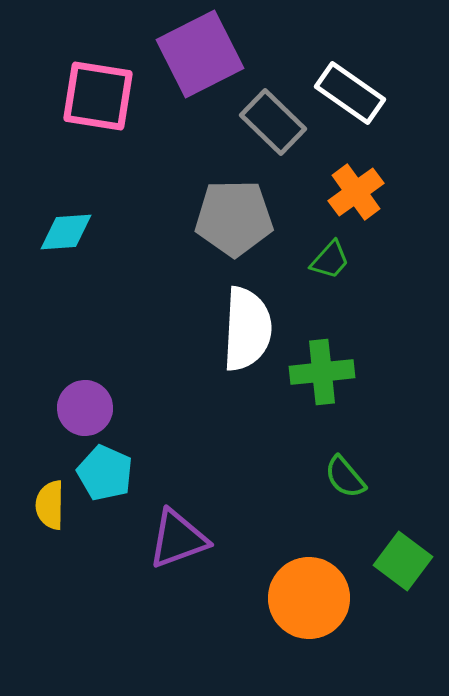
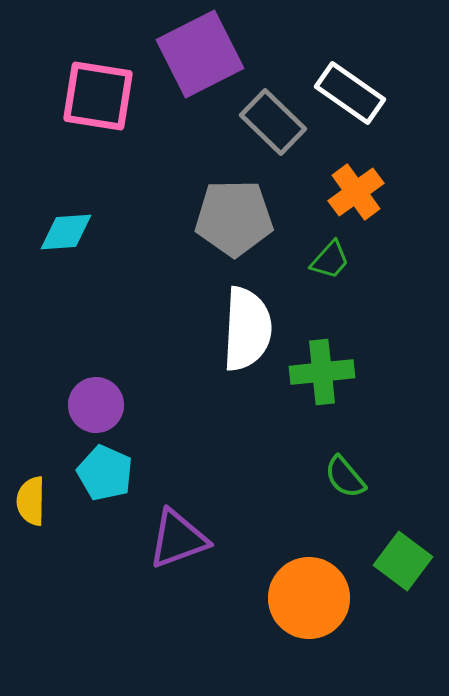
purple circle: moved 11 px right, 3 px up
yellow semicircle: moved 19 px left, 4 px up
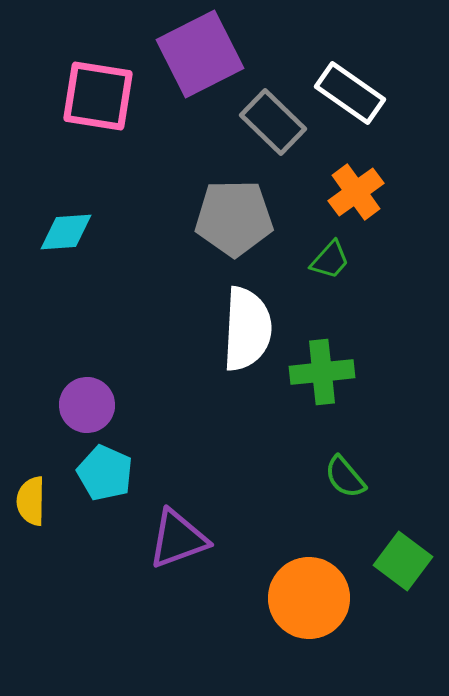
purple circle: moved 9 px left
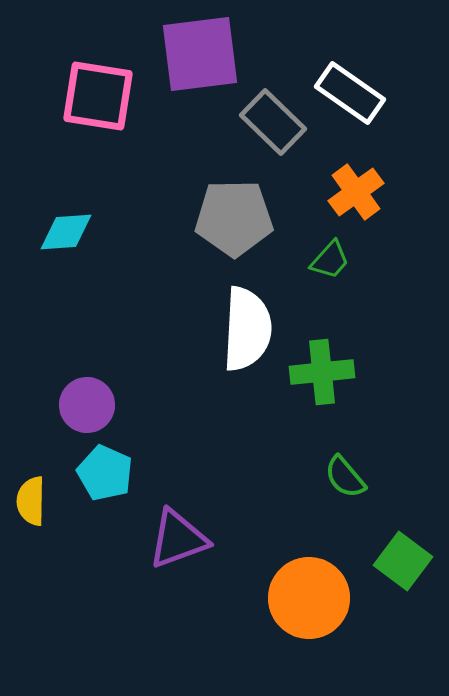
purple square: rotated 20 degrees clockwise
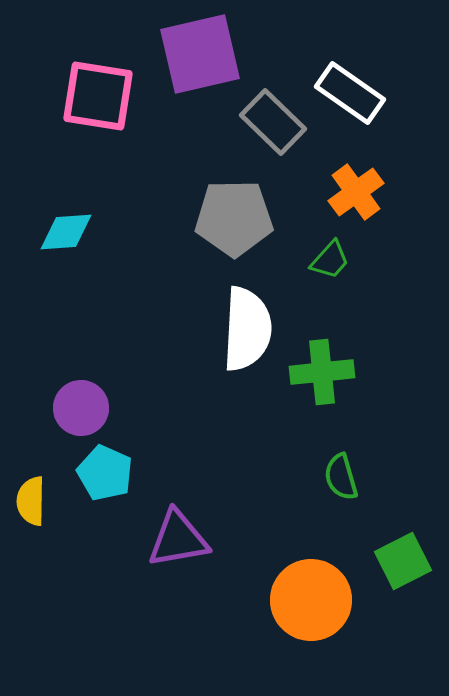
purple square: rotated 6 degrees counterclockwise
purple circle: moved 6 px left, 3 px down
green semicircle: moved 4 px left; rotated 24 degrees clockwise
purple triangle: rotated 10 degrees clockwise
green square: rotated 26 degrees clockwise
orange circle: moved 2 px right, 2 px down
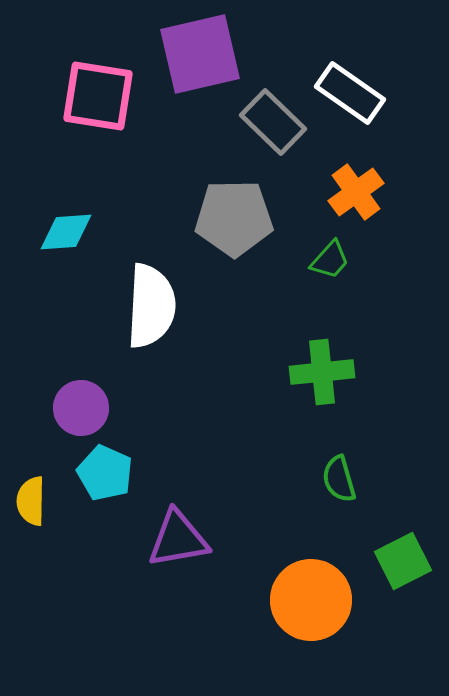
white semicircle: moved 96 px left, 23 px up
green semicircle: moved 2 px left, 2 px down
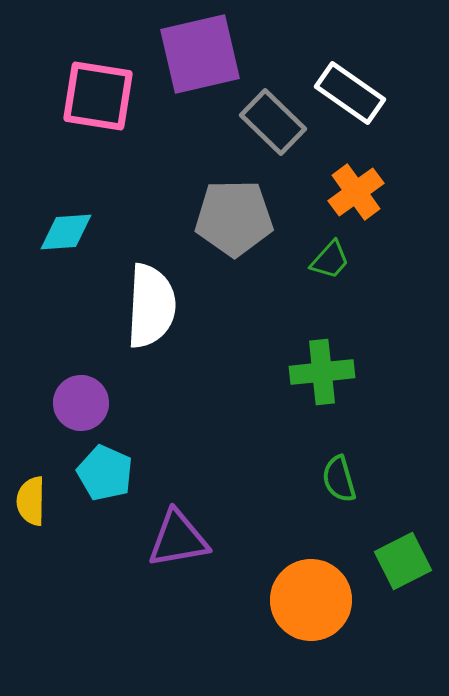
purple circle: moved 5 px up
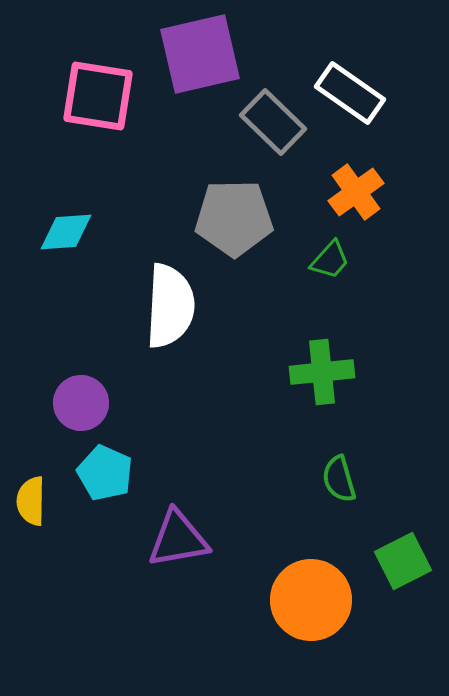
white semicircle: moved 19 px right
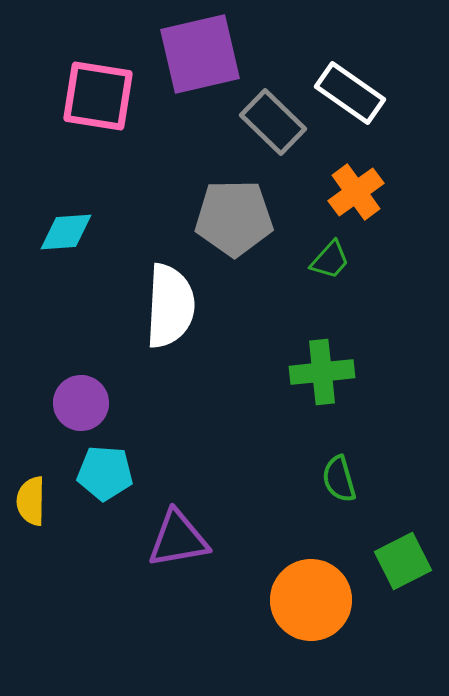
cyan pentagon: rotated 20 degrees counterclockwise
